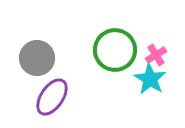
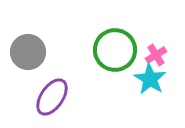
gray circle: moved 9 px left, 6 px up
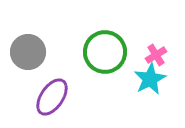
green circle: moved 10 px left, 2 px down
cyan star: rotated 12 degrees clockwise
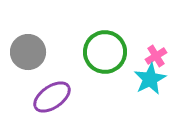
pink cross: moved 1 px down
purple ellipse: rotated 21 degrees clockwise
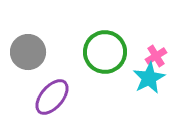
cyan star: moved 1 px left, 1 px up
purple ellipse: rotated 15 degrees counterclockwise
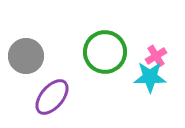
gray circle: moved 2 px left, 4 px down
cyan star: moved 1 px right, 1 px up; rotated 28 degrees clockwise
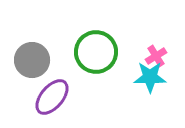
green circle: moved 9 px left
gray circle: moved 6 px right, 4 px down
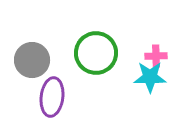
green circle: moved 1 px down
pink cross: rotated 30 degrees clockwise
purple ellipse: rotated 33 degrees counterclockwise
